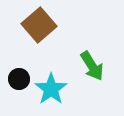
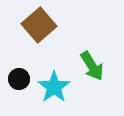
cyan star: moved 3 px right, 2 px up
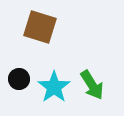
brown square: moved 1 px right, 2 px down; rotated 32 degrees counterclockwise
green arrow: moved 19 px down
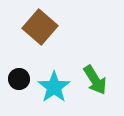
brown square: rotated 24 degrees clockwise
green arrow: moved 3 px right, 5 px up
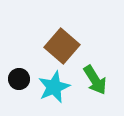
brown square: moved 22 px right, 19 px down
cyan star: rotated 12 degrees clockwise
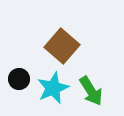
green arrow: moved 4 px left, 11 px down
cyan star: moved 1 px left, 1 px down
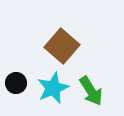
black circle: moved 3 px left, 4 px down
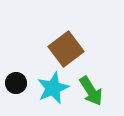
brown square: moved 4 px right, 3 px down; rotated 12 degrees clockwise
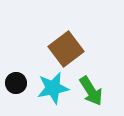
cyan star: rotated 12 degrees clockwise
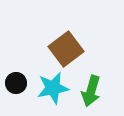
green arrow: rotated 48 degrees clockwise
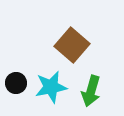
brown square: moved 6 px right, 4 px up; rotated 12 degrees counterclockwise
cyan star: moved 2 px left, 1 px up
